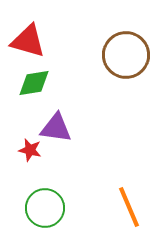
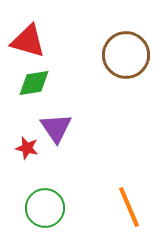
purple triangle: rotated 48 degrees clockwise
red star: moved 3 px left, 2 px up
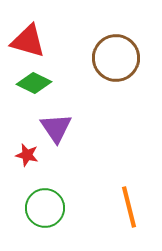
brown circle: moved 10 px left, 3 px down
green diamond: rotated 36 degrees clockwise
red star: moved 7 px down
orange line: rotated 9 degrees clockwise
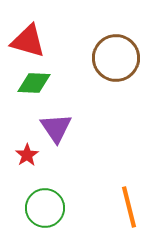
green diamond: rotated 24 degrees counterclockwise
red star: rotated 25 degrees clockwise
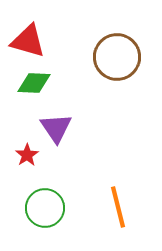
brown circle: moved 1 px right, 1 px up
orange line: moved 11 px left
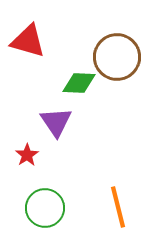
green diamond: moved 45 px right
purple triangle: moved 6 px up
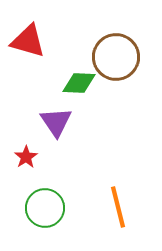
brown circle: moved 1 px left
red star: moved 1 px left, 2 px down
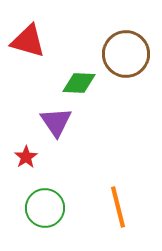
brown circle: moved 10 px right, 3 px up
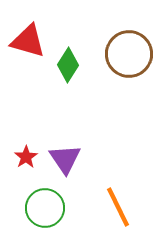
brown circle: moved 3 px right
green diamond: moved 11 px left, 18 px up; rotated 60 degrees counterclockwise
purple triangle: moved 9 px right, 37 px down
orange line: rotated 12 degrees counterclockwise
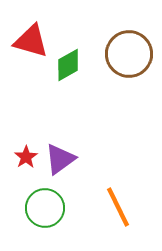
red triangle: moved 3 px right
green diamond: rotated 28 degrees clockwise
purple triangle: moved 5 px left; rotated 28 degrees clockwise
